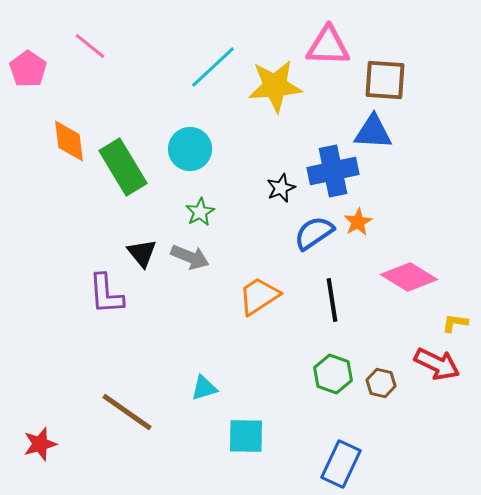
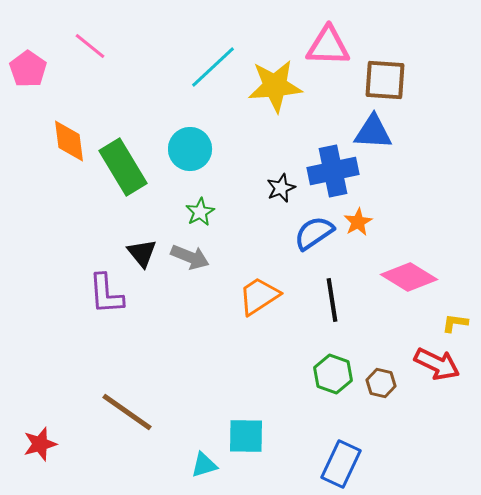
cyan triangle: moved 77 px down
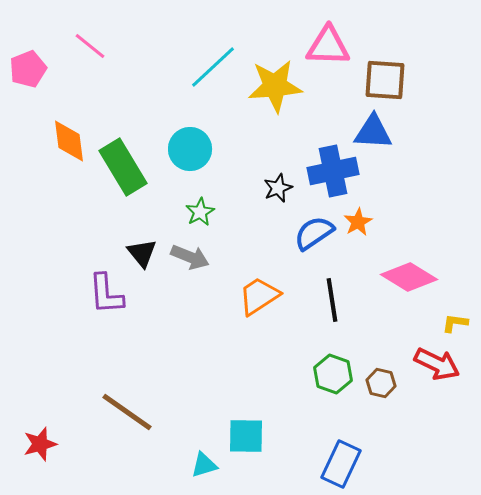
pink pentagon: rotated 15 degrees clockwise
black star: moved 3 px left
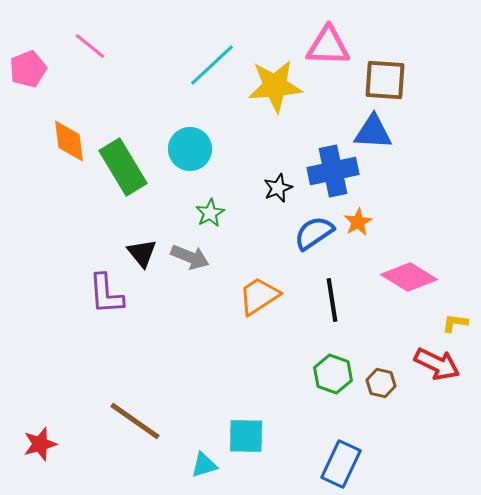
cyan line: moved 1 px left, 2 px up
green star: moved 10 px right, 1 px down
brown line: moved 8 px right, 9 px down
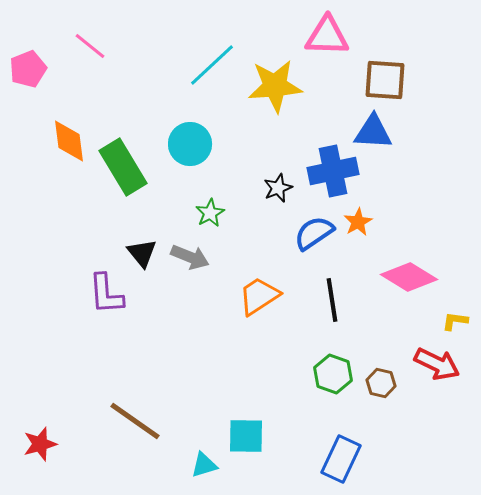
pink triangle: moved 1 px left, 10 px up
cyan circle: moved 5 px up
yellow L-shape: moved 2 px up
blue rectangle: moved 5 px up
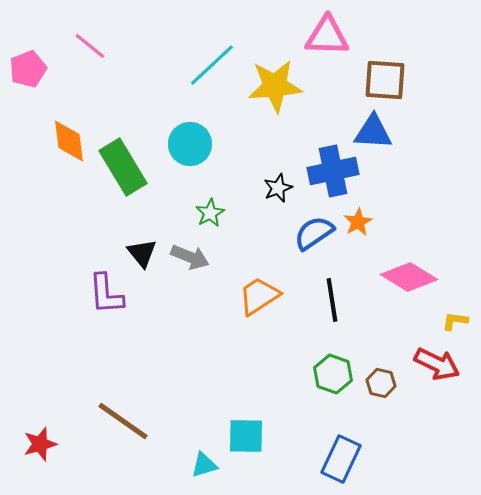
brown line: moved 12 px left
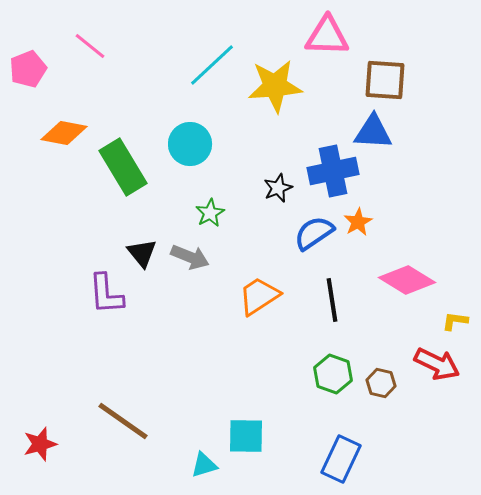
orange diamond: moved 5 px left, 8 px up; rotated 72 degrees counterclockwise
pink diamond: moved 2 px left, 3 px down
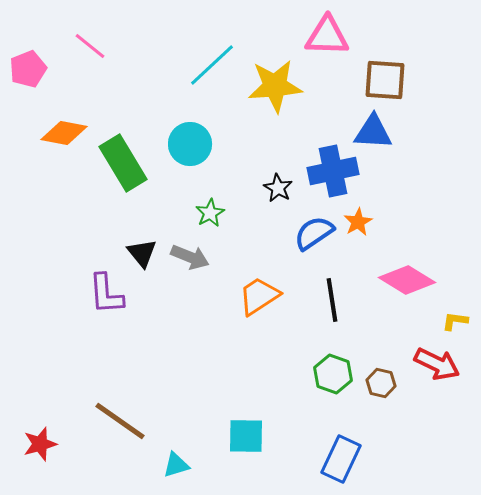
green rectangle: moved 4 px up
black star: rotated 20 degrees counterclockwise
brown line: moved 3 px left
cyan triangle: moved 28 px left
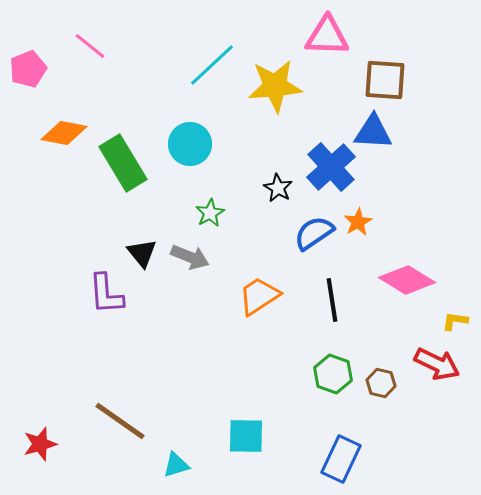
blue cross: moved 2 px left, 4 px up; rotated 30 degrees counterclockwise
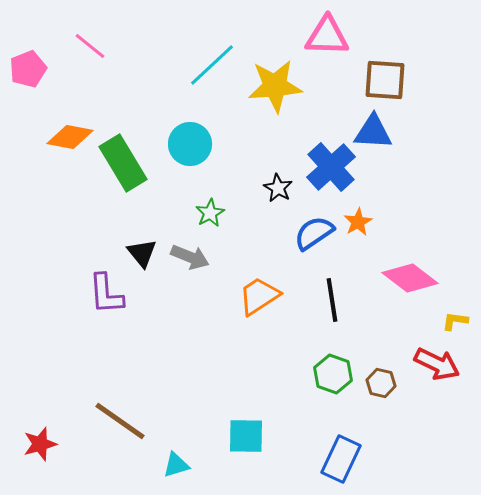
orange diamond: moved 6 px right, 4 px down
pink diamond: moved 3 px right, 2 px up; rotated 6 degrees clockwise
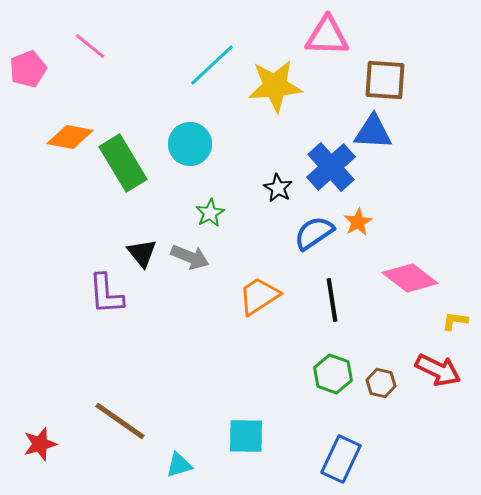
red arrow: moved 1 px right, 6 px down
cyan triangle: moved 3 px right
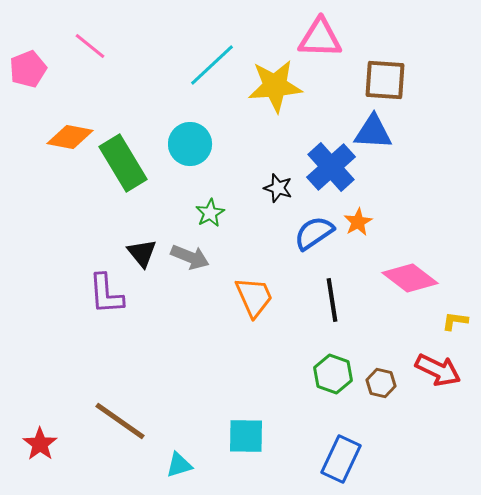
pink triangle: moved 7 px left, 2 px down
black star: rotated 12 degrees counterclockwise
orange trapezoid: moved 5 px left, 1 px down; rotated 99 degrees clockwise
red star: rotated 20 degrees counterclockwise
